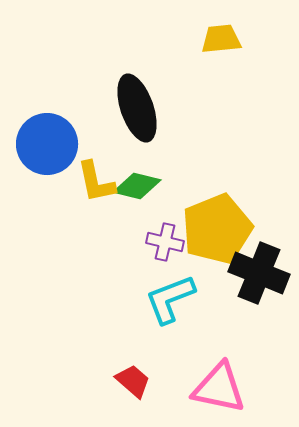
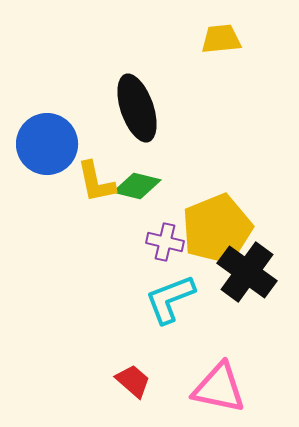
black cross: moved 12 px left, 1 px up; rotated 14 degrees clockwise
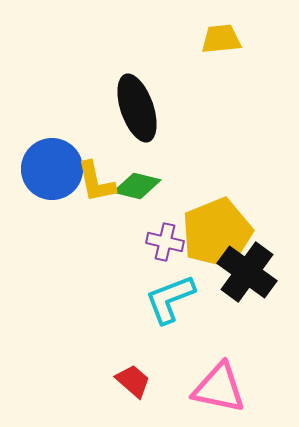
blue circle: moved 5 px right, 25 px down
yellow pentagon: moved 4 px down
